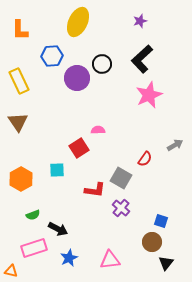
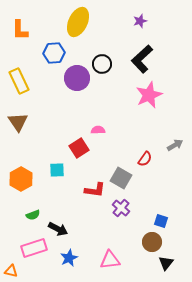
blue hexagon: moved 2 px right, 3 px up
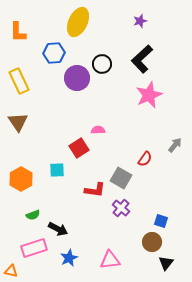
orange L-shape: moved 2 px left, 2 px down
gray arrow: rotated 21 degrees counterclockwise
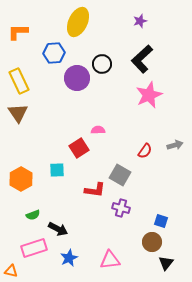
orange L-shape: rotated 90 degrees clockwise
brown triangle: moved 9 px up
gray arrow: rotated 35 degrees clockwise
red semicircle: moved 8 px up
gray square: moved 1 px left, 3 px up
purple cross: rotated 24 degrees counterclockwise
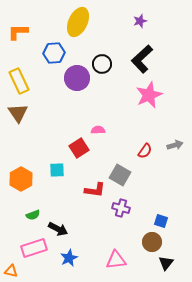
pink triangle: moved 6 px right
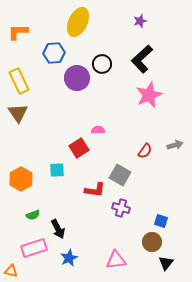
black arrow: rotated 36 degrees clockwise
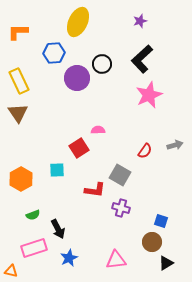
black triangle: rotated 21 degrees clockwise
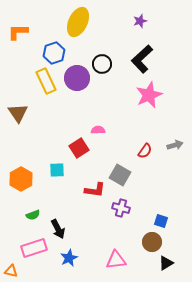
blue hexagon: rotated 15 degrees counterclockwise
yellow rectangle: moved 27 px right
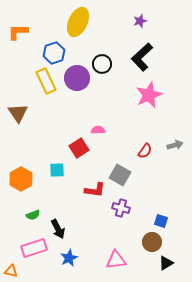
black L-shape: moved 2 px up
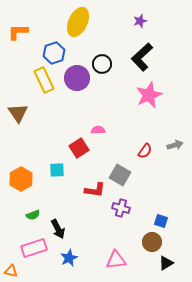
yellow rectangle: moved 2 px left, 1 px up
